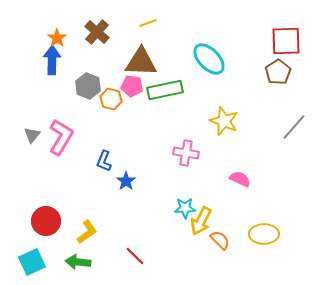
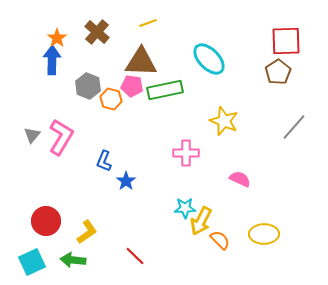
pink cross: rotated 10 degrees counterclockwise
green arrow: moved 5 px left, 2 px up
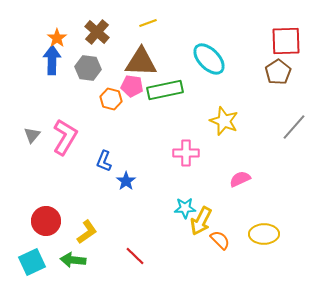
gray hexagon: moved 18 px up; rotated 15 degrees counterclockwise
pink L-shape: moved 4 px right
pink semicircle: rotated 50 degrees counterclockwise
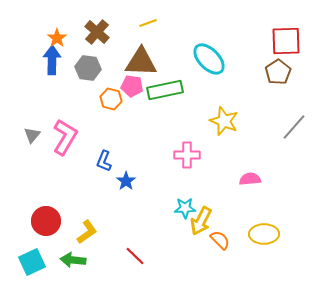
pink cross: moved 1 px right, 2 px down
pink semicircle: moved 10 px right; rotated 20 degrees clockwise
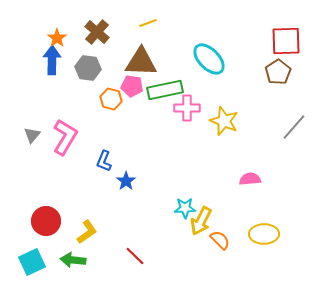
pink cross: moved 47 px up
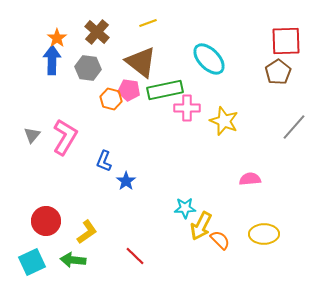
brown triangle: rotated 36 degrees clockwise
pink pentagon: moved 3 px left, 4 px down
yellow arrow: moved 5 px down
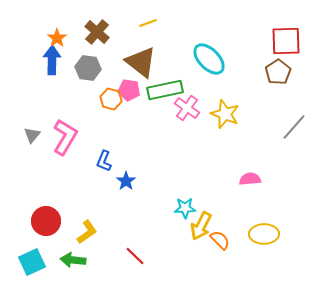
pink cross: rotated 35 degrees clockwise
yellow star: moved 1 px right, 7 px up
